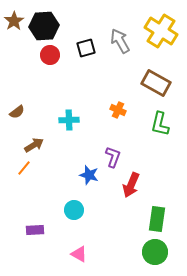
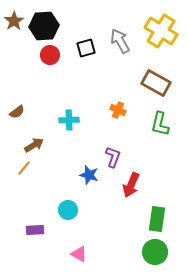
cyan circle: moved 6 px left
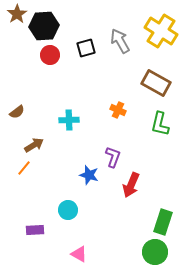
brown star: moved 3 px right, 7 px up
green rectangle: moved 6 px right, 3 px down; rotated 10 degrees clockwise
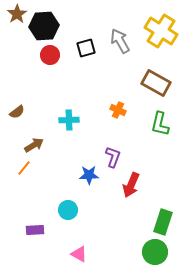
blue star: rotated 18 degrees counterclockwise
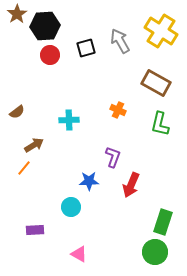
black hexagon: moved 1 px right
blue star: moved 6 px down
cyan circle: moved 3 px right, 3 px up
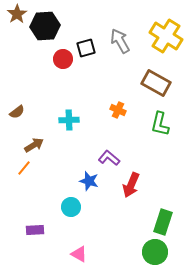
yellow cross: moved 5 px right, 5 px down
red circle: moved 13 px right, 4 px down
purple L-shape: moved 4 px left, 1 px down; rotated 70 degrees counterclockwise
blue star: rotated 18 degrees clockwise
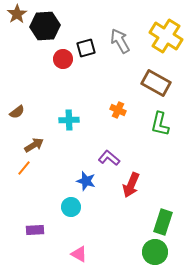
blue star: moved 3 px left
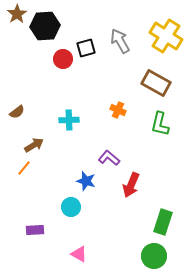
green circle: moved 1 px left, 4 px down
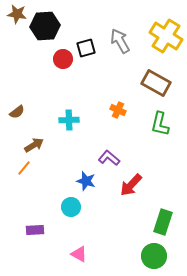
brown star: rotated 30 degrees counterclockwise
red arrow: rotated 20 degrees clockwise
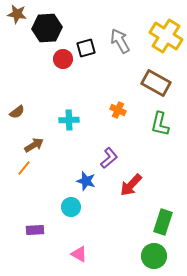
black hexagon: moved 2 px right, 2 px down
purple L-shape: rotated 100 degrees clockwise
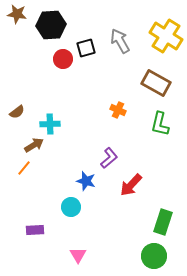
black hexagon: moved 4 px right, 3 px up
cyan cross: moved 19 px left, 4 px down
pink triangle: moved 1 px left, 1 px down; rotated 30 degrees clockwise
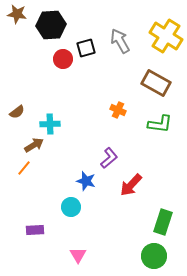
green L-shape: rotated 95 degrees counterclockwise
